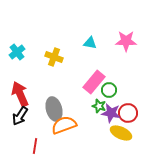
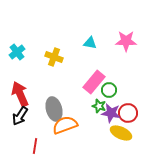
orange semicircle: moved 1 px right
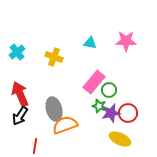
purple star: rotated 24 degrees counterclockwise
yellow ellipse: moved 1 px left, 6 px down
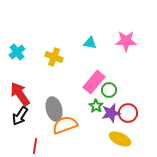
red arrow: rotated 10 degrees counterclockwise
green star: moved 3 px left; rotated 16 degrees clockwise
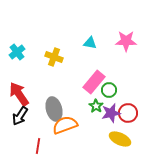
red arrow: moved 1 px left
red line: moved 3 px right
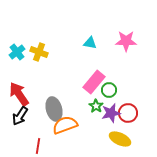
yellow cross: moved 15 px left, 5 px up
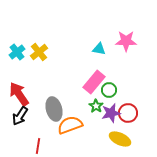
cyan triangle: moved 9 px right, 6 px down
yellow cross: rotated 30 degrees clockwise
orange semicircle: moved 5 px right
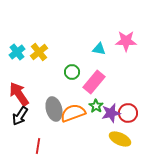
green circle: moved 37 px left, 18 px up
orange semicircle: moved 3 px right, 12 px up
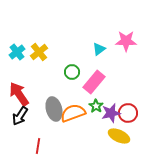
cyan triangle: rotated 48 degrees counterclockwise
yellow ellipse: moved 1 px left, 3 px up
